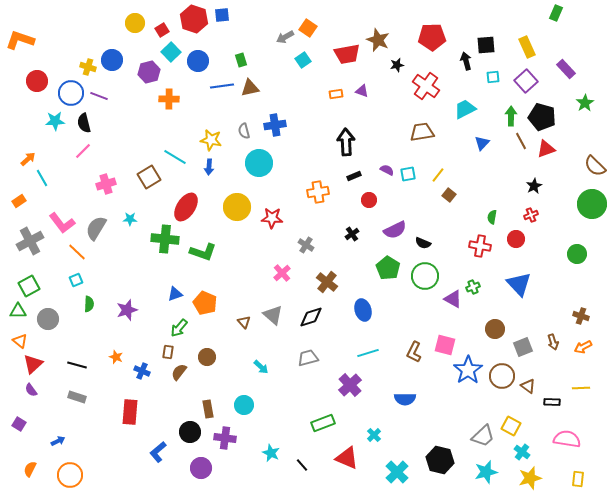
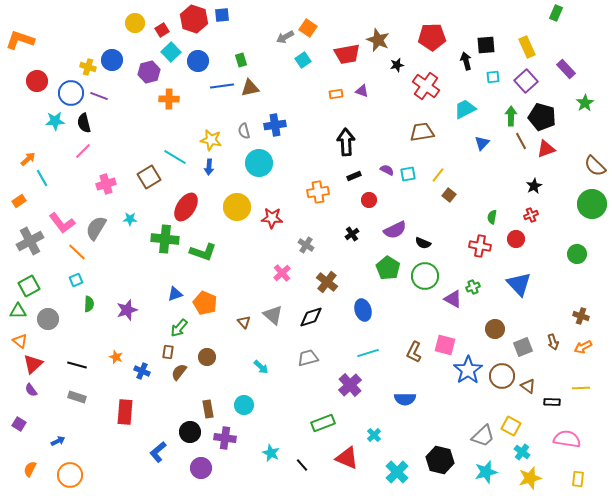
red rectangle at (130, 412): moved 5 px left
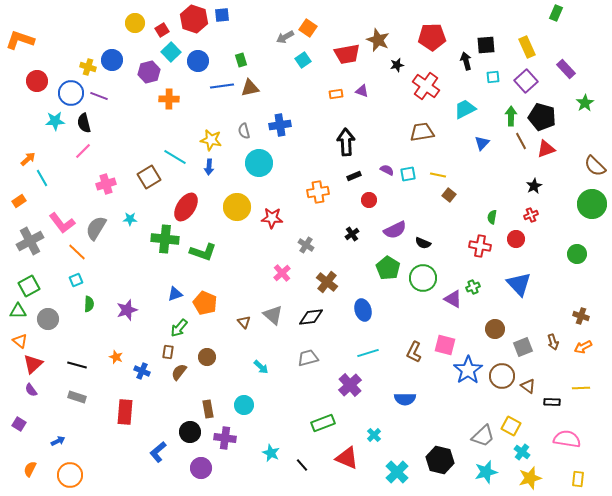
blue cross at (275, 125): moved 5 px right
yellow line at (438, 175): rotated 63 degrees clockwise
green circle at (425, 276): moved 2 px left, 2 px down
black diamond at (311, 317): rotated 10 degrees clockwise
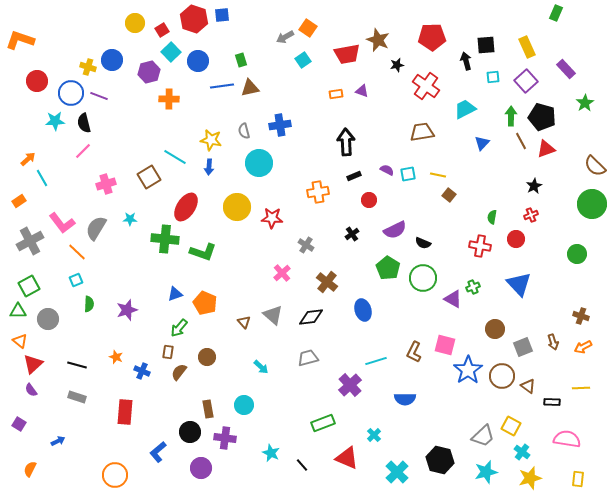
cyan line at (368, 353): moved 8 px right, 8 px down
orange circle at (70, 475): moved 45 px right
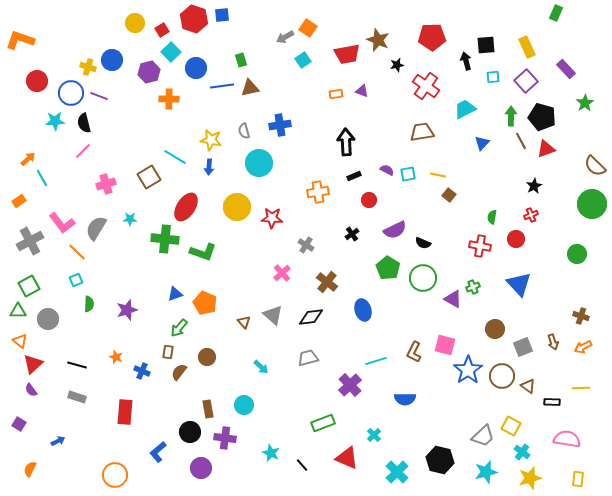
blue circle at (198, 61): moved 2 px left, 7 px down
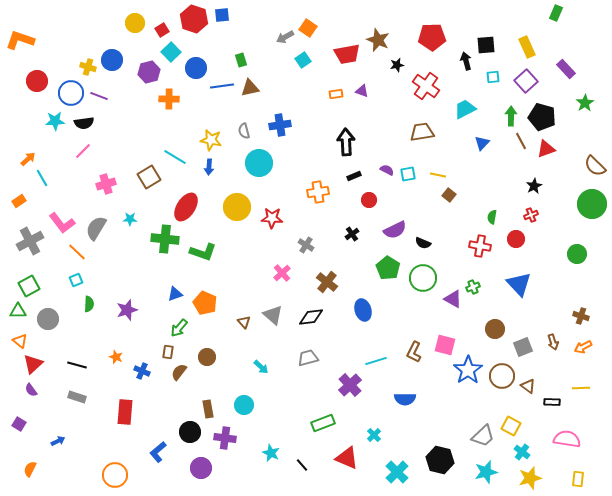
black semicircle at (84, 123): rotated 84 degrees counterclockwise
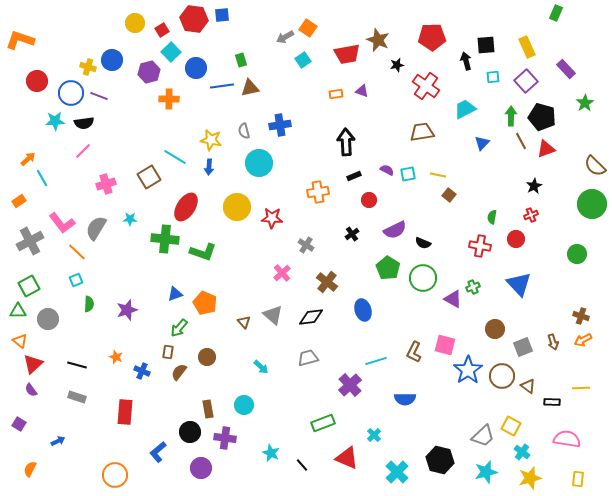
red hexagon at (194, 19): rotated 12 degrees counterclockwise
orange arrow at (583, 347): moved 7 px up
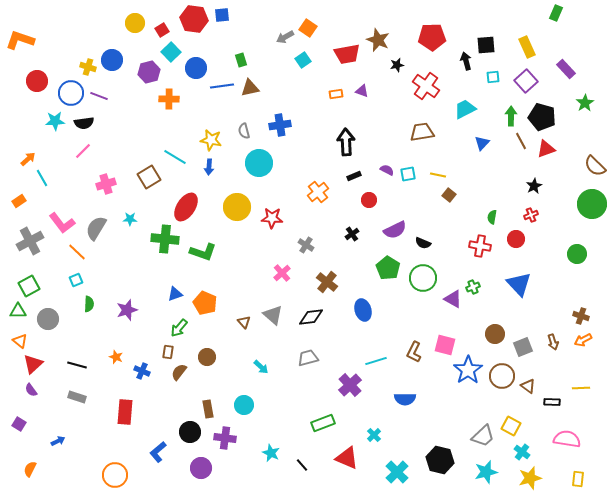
orange cross at (318, 192): rotated 30 degrees counterclockwise
brown circle at (495, 329): moved 5 px down
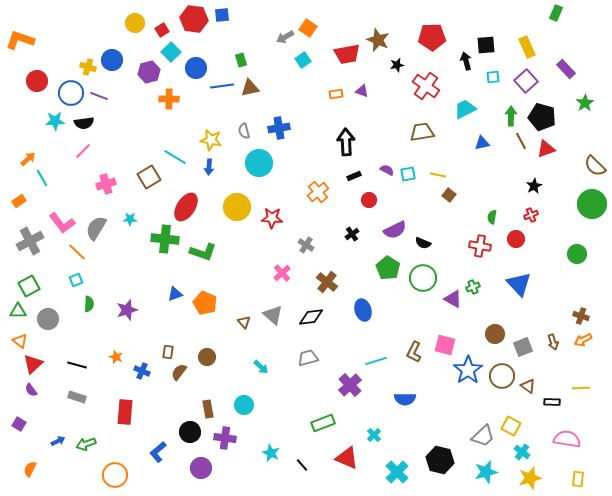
blue cross at (280, 125): moved 1 px left, 3 px down
blue triangle at (482, 143): rotated 35 degrees clockwise
green arrow at (179, 328): moved 93 px left, 116 px down; rotated 30 degrees clockwise
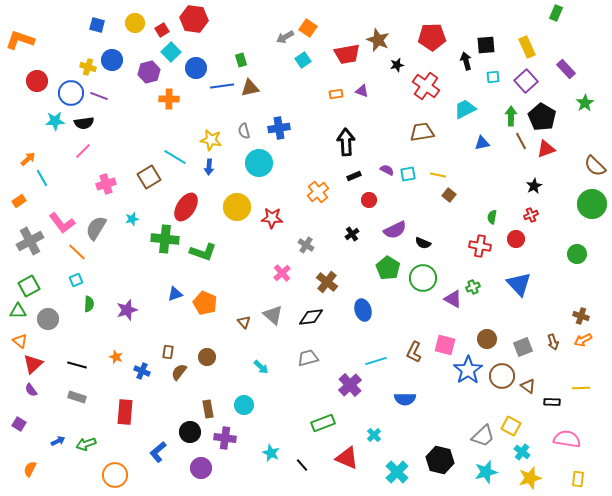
blue square at (222, 15): moved 125 px left, 10 px down; rotated 21 degrees clockwise
black pentagon at (542, 117): rotated 16 degrees clockwise
cyan star at (130, 219): moved 2 px right; rotated 16 degrees counterclockwise
brown circle at (495, 334): moved 8 px left, 5 px down
